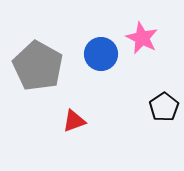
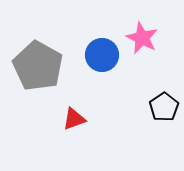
blue circle: moved 1 px right, 1 px down
red triangle: moved 2 px up
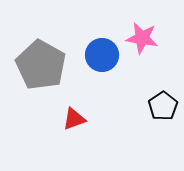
pink star: rotated 16 degrees counterclockwise
gray pentagon: moved 3 px right, 1 px up
black pentagon: moved 1 px left, 1 px up
